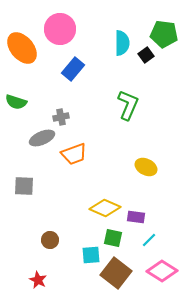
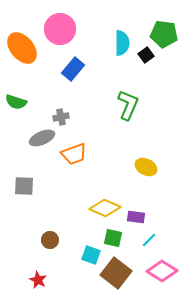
cyan square: rotated 24 degrees clockwise
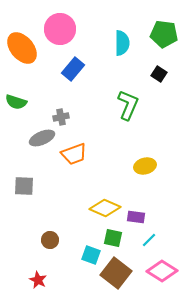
black square: moved 13 px right, 19 px down; rotated 21 degrees counterclockwise
yellow ellipse: moved 1 px left, 1 px up; rotated 40 degrees counterclockwise
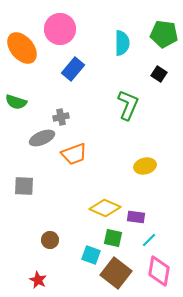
pink diamond: moved 3 px left; rotated 68 degrees clockwise
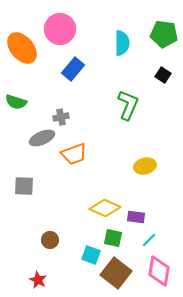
black square: moved 4 px right, 1 px down
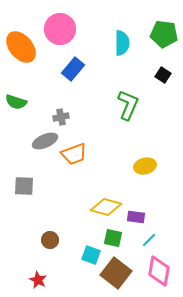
orange ellipse: moved 1 px left, 1 px up
gray ellipse: moved 3 px right, 3 px down
yellow diamond: moved 1 px right, 1 px up; rotated 8 degrees counterclockwise
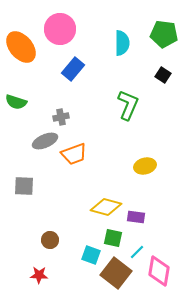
cyan line: moved 12 px left, 12 px down
red star: moved 1 px right, 5 px up; rotated 24 degrees counterclockwise
